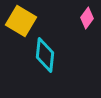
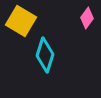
cyan diamond: rotated 12 degrees clockwise
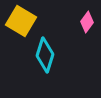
pink diamond: moved 4 px down
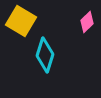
pink diamond: rotated 10 degrees clockwise
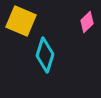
yellow square: rotated 8 degrees counterclockwise
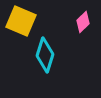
pink diamond: moved 4 px left
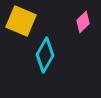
cyan diamond: rotated 12 degrees clockwise
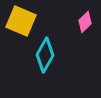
pink diamond: moved 2 px right
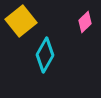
yellow square: rotated 28 degrees clockwise
